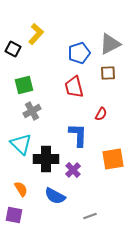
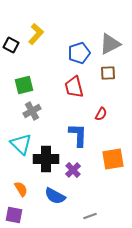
black square: moved 2 px left, 4 px up
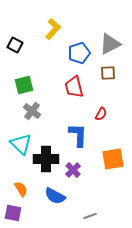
yellow L-shape: moved 17 px right, 5 px up
black square: moved 4 px right
gray cross: rotated 24 degrees counterclockwise
purple square: moved 1 px left, 2 px up
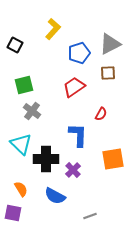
red trapezoid: rotated 70 degrees clockwise
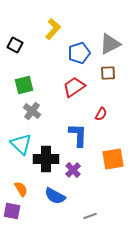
purple square: moved 1 px left, 2 px up
